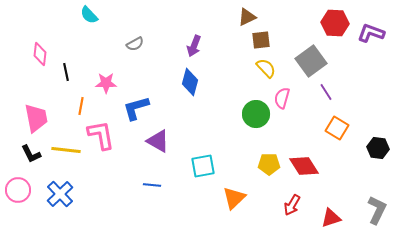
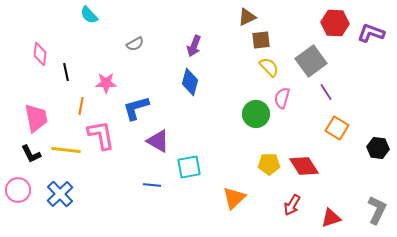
yellow semicircle: moved 3 px right, 1 px up
cyan square: moved 14 px left, 1 px down
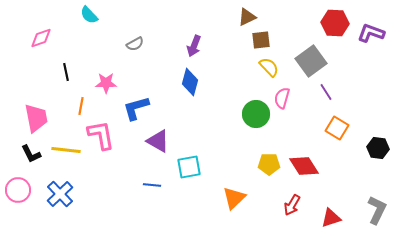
pink diamond: moved 1 px right, 16 px up; rotated 65 degrees clockwise
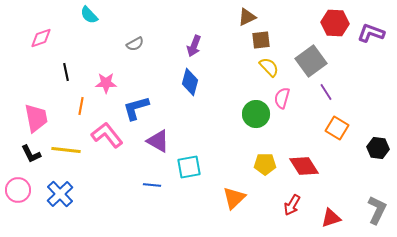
pink L-shape: moved 6 px right; rotated 28 degrees counterclockwise
yellow pentagon: moved 4 px left
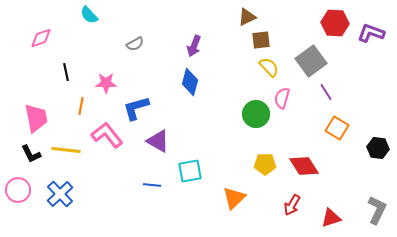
cyan square: moved 1 px right, 4 px down
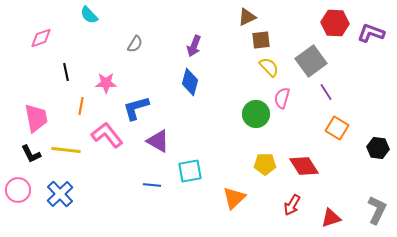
gray semicircle: rotated 30 degrees counterclockwise
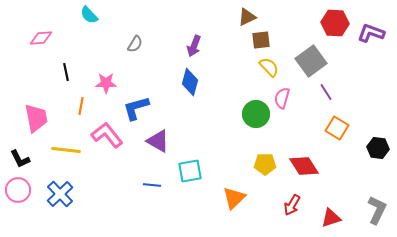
pink diamond: rotated 15 degrees clockwise
black L-shape: moved 11 px left, 5 px down
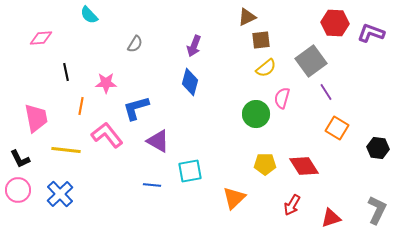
yellow semicircle: moved 3 px left, 1 px down; rotated 95 degrees clockwise
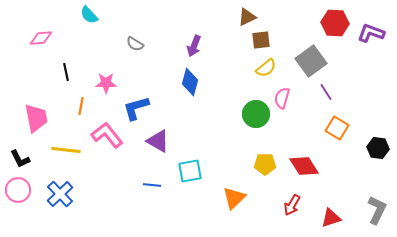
gray semicircle: rotated 90 degrees clockwise
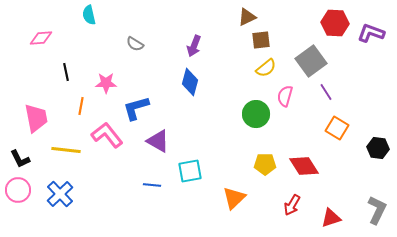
cyan semicircle: rotated 30 degrees clockwise
pink semicircle: moved 3 px right, 2 px up
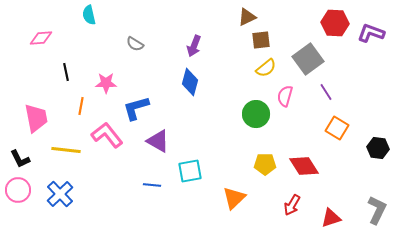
gray square: moved 3 px left, 2 px up
